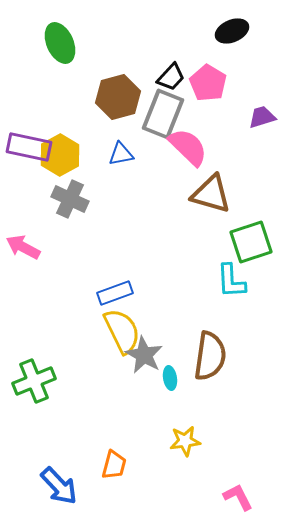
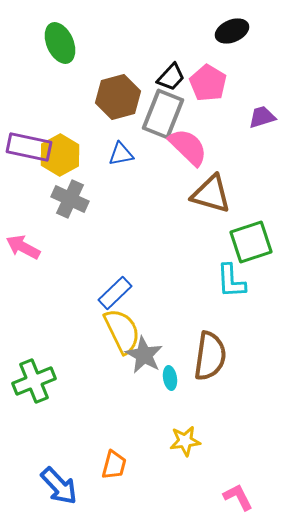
blue rectangle: rotated 24 degrees counterclockwise
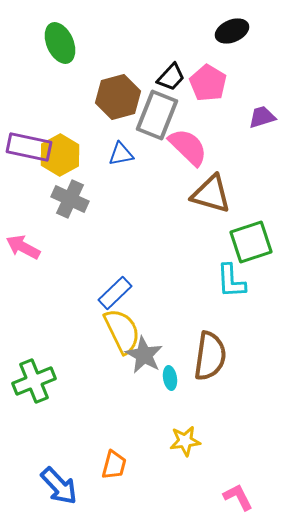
gray rectangle: moved 6 px left, 1 px down
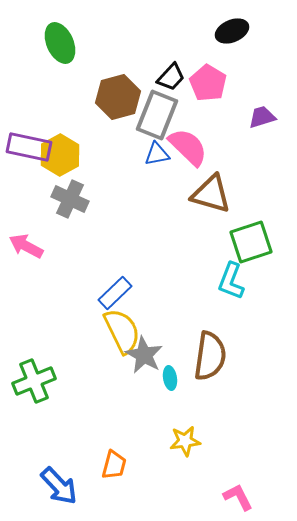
blue triangle: moved 36 px right
pink arrow: moved 3 px right, 1 px up
cyan L-shape: rotated 24 degrees clockwise
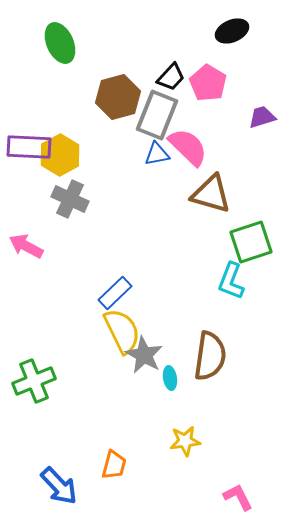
purple rectangle: rotated 9 degrees counterclockwise
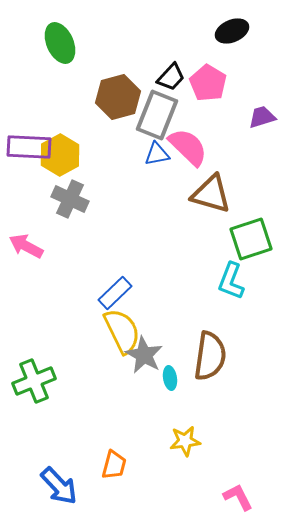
green square: moved 3 px up
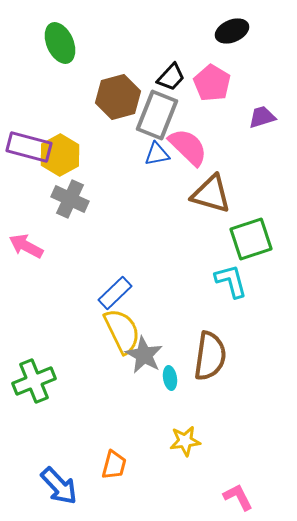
pink pentagon: moved 4 px right
purple rectangle: rotated 12 degrees clockwise
cyan L-shape: rotated 144 degrees clockwise
